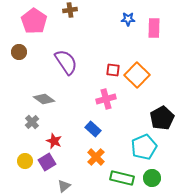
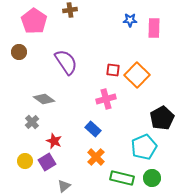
blue star: moved 2 px right, 1 px down
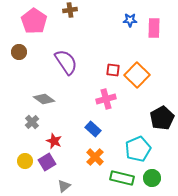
cyan pentagon: moved 6 px left, 2 px down
orange cross: moved 1 px left
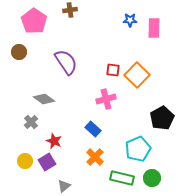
gray cross: moved 1 px left
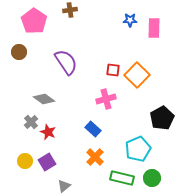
red star: moved 6 px left, 9 px up
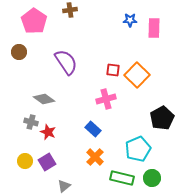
gray cross: rotated 32 degrees counterclockwise
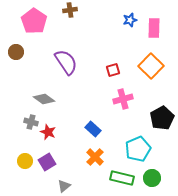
blue star: rotated 16 degrees counterclockwise
brown circle: moved 3 px left
red square: rotated 24 degrees counterclockwise
orange square: moved 14 px right, 9 px up
pink cross: moved 17 px right
